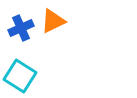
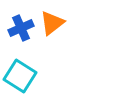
orange triangle: moved 1 px left, 2 px down; rotated 12 degrees counterclockwise
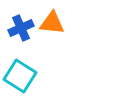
orange triangle: rotated 44 degrees clockwise
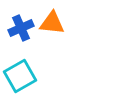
cyan square: rotated 28 degrees clockwise
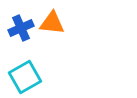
cyan square: moved 5 px right, 1 px down
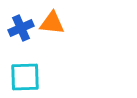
cyan square: rotated 28 degrees clockwise
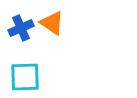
orange triangle: rotated 28 degrees clockwise
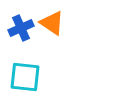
cyan square: rotated 8 degrees clockwise
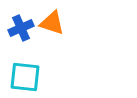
orange triangle: rotated 16 degrees counterclockwise
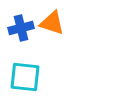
blue cross: rotated 10 degrees clockwise
